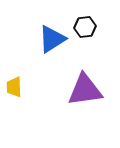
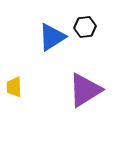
blue triangle: moved 2 px up
purple triangle: rotated 24 degrees counterclockwise
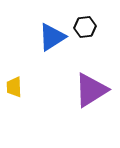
purple triangle: moved 6 px right
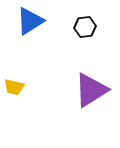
blue triangle: moved 22 px left, 16 px up
yellow trapezoid: rotated 75 degrees counterclockwise
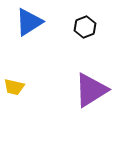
blue triangle: moved 1 px left, 1 px down
black hexagon: rotated 15 degrees counterclockwise
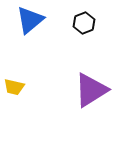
blue triangle: moved 1 px right, 2 px up; rotated 8 degrees counterclockwise
black hexagon: moved 1 px left, 4 px up
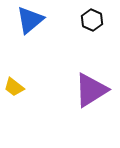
black hexagon: moved 8 px right, 3 px up; rotated 15 degrees counterclockwise
yellow trapezoid: rotated 25 degrees clockwise
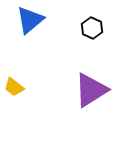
black hexagon: moved 8 px down
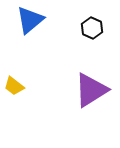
yellow trapezoid: moved 1 px up
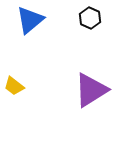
black hexagon: moved 2 px left, 10 px up
